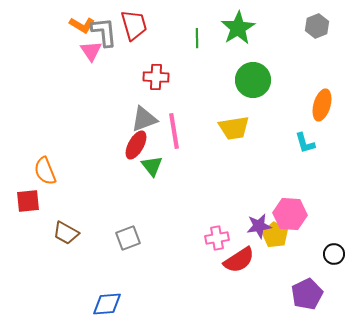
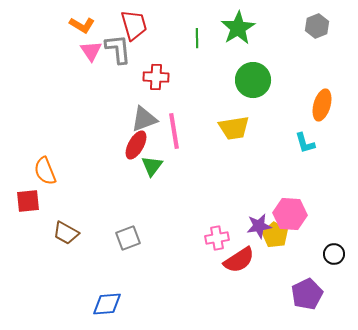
gray L-shape: moved 14 px right, 17 px down
green triangle: rotated 15 degrees clockwise
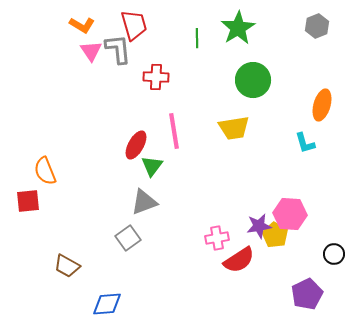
gray triangle: moved 83 px down
brown trapezoid: moved 1 px right, 33 px down
gray square: rotated 15 degrees counterclockwise
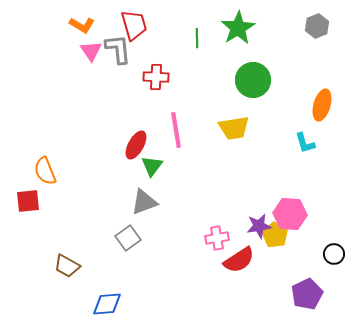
pink line: moved 2 px right, 1 px up
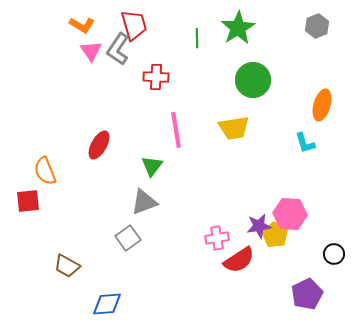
gray L-shape: rotated 140 degrees counterclockwise
red ellipse: moved 37 px left
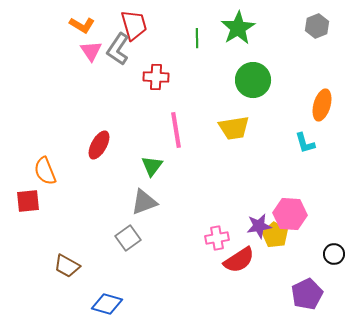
blue diamond: rotated 20 degrees clockwise
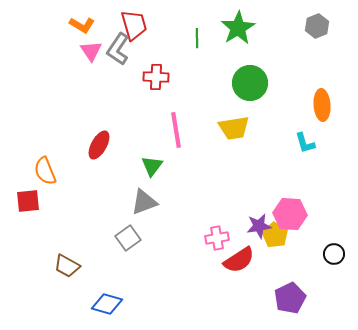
green circle: moved 3 px left, 3 px down
orange ellipse: rotated 20 degrees counterclockwise
purple pentagon: moved 17 px left, 4 px down
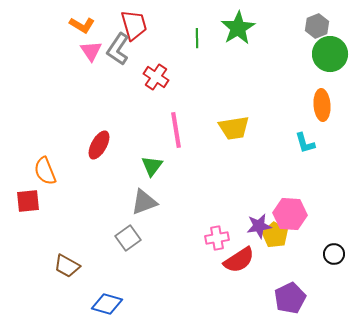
red cross: rotated 30 degrees clockwise
green circle: moved 80 px right, 29 px up
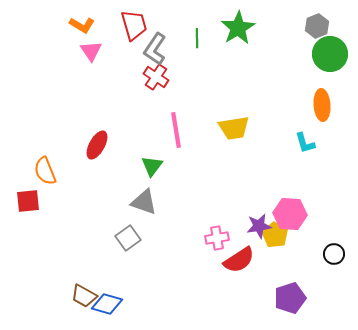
gray L-shape: moved 37 px right
red ellipse: moved 2 px left
gray triangle: rotated 40 degrees clockwise
brown trapezoid: moved 17 px right, 30 px down
purple pentagon: rotated 8 degrees clockwise
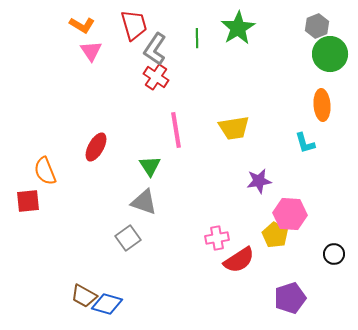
red ellipse: moved 1 px left, 2 px down
green triangle: moved 2 px left; rotated 10 degrees counterclockwise
purple star: moved 45 px up
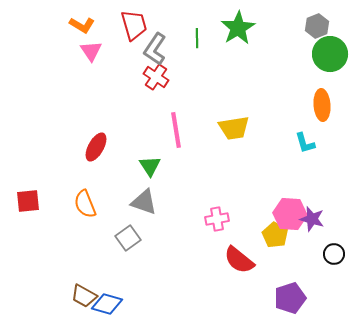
orange semicircle: moved 40 px right, 33 px down
purple star: moved 53 px right, 38 px down; rotated 25 degrees clockwise
pink cross: moved 19 px up
red semicircle: rotated 72 degrees clockwise
